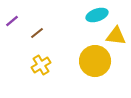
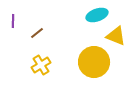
purple line: moved 1 px right; rotated 48 degrees counterclockwise
yellow triangle: rotated 15 degrees clockwise
yellow circle: moved 1 px left, 1 px down
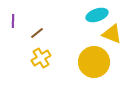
yellow triangle: moved 4 px left, 2 px up
yellow cross: moved 7 px up
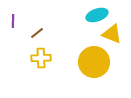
yellow cross: rotated 30 degrees clockwise
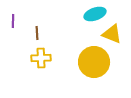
cyan ellipse: moved 2 px left, 1 px up
brown line: rotated 56 degrees counterclockwise
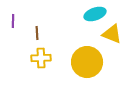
yellow circle: moved 7 px left
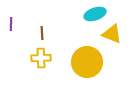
purple line: moved 2 px left, 3 px down
brown line: moved 5 px right
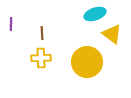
yellow triangle: rotated 15 degrees clockwise
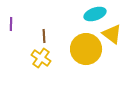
brown line: moved 2 px right, 3 px down
yellow cross: rotated 36 degrees clockwise
yellow circle: moved 1 px left, 13 px up
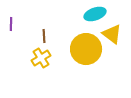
yellow cross: rotated 24 degrees clockwise
